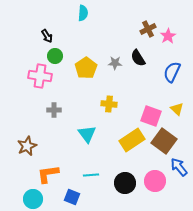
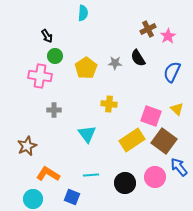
orange L-shape: rotated 40 degrees clockwise
pink circle: moved 4 px up
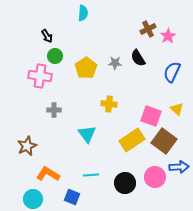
blue arrow: rotated 126 degrees clockwise
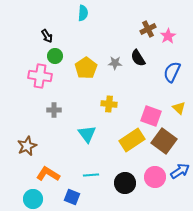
yellow triangle: moved 2 px right, 1 px up
blue arrow: moved 1 px right, 4 px down; rotated 30 degrees counterclockwise
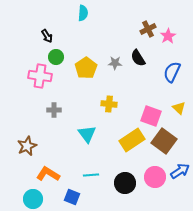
green circle: moved 1 px right, 1 px down
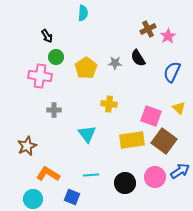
yellow rectangle: rotated 25 degrees clockwise
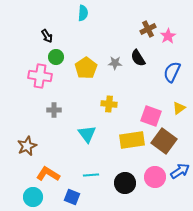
yellow triangle: rotated 40 degrees clockwise
cyan circle: moved 2 px up
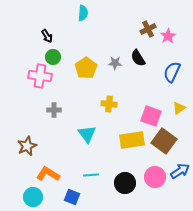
green circle: moved 3 px left
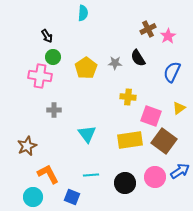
yellow cross: moved 19 px right, 7 px up
yellow rectangle: moved 2 px left
orange L-shape: rotated 30 degrees clockwise
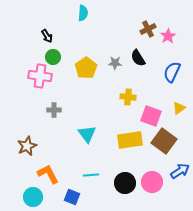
pink circle: moved 3 px left, 5 px down
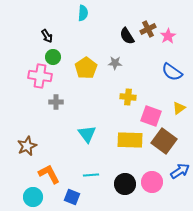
black semicircle: moved 11 px left, 22 px up
blue semicircle: rotated 80 degrees counterclockwise
gray cross: moved 2 px right, 8 px up
yellow rectangle: rotated 10 degrees clockwise
orange L-shape: moved 1 px right
black circle: moved 1 px down
